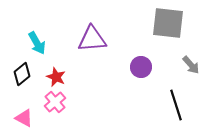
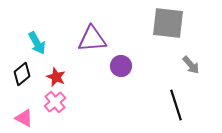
purple circle: moved 20 px left, 1 px up
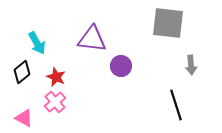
purple triangle: rotated 12 degrees clockwise
gray arrow: rotated 36 degrees clockwise
black diamond: moved 2 px up
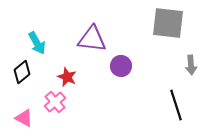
red star: moved 11 px right
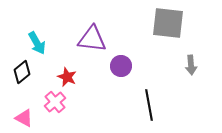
black line: moved 27 px left; rotated 8 degrees clockwise
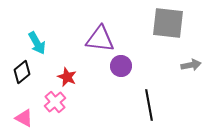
purple triangle: moved 8 px right
gray arrow: rotated 96 degrees counterclockwise
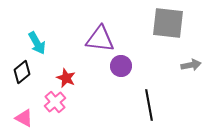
red star: moved 1 px left, 1 px down
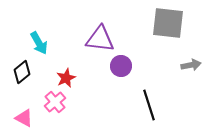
cyan arrow: moved 2 px right
red star: rotated 24 degrees clockwise
black line: rotated 8 degrees counterclockwise
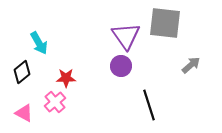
gray square: moved 3 px left
purple triangle: moved 26 px right, 3 px up; rotated 48 degrees clockwise
gray arrow: rotated 30 degrees counterclockwise
red star: rotated 24 degrees clockwise
pink triangle: moved 5 px up
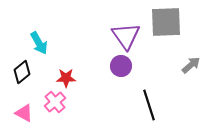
gray square: moved 1 px right, 1 px up; rotated 8 degrees counterclockwise
